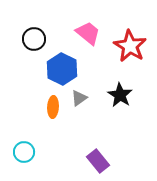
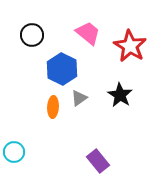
black circle: moved 2 px left, 4 px up
cyan circle: moved 10 px left
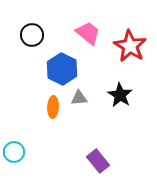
gray triangle: rotated 30 degrees clockwise
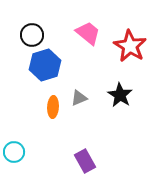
blue hexagon: moved 17 px left, 4 px up; rotated 16 degrees clockwise
gray triangle: rotated 18 degrees counterclockwise
purple rectangle: moved 13 px left; rotated 10 degrees clockwise
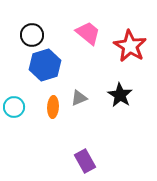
cyan circle: moved 45 px up
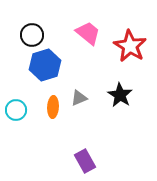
cyan circle: moved 2 px right, 3 px down
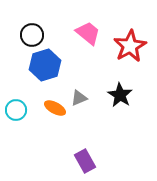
red star: rotated 12 degrees clockwise
orange ellipse: moved 2 px right, 1 px down; rotated 65 degrees counterclockwise
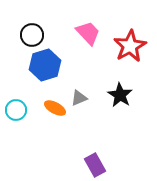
pink trapezoid: rotated 8 degrees clockwise
purple rectangle: moved 10 px right, 4 px down
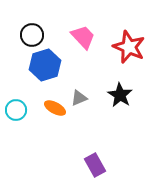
pink trapezoid: moved 5 px left, 4 px down
red star: moved 1 px left, 1 px down; rotated 20 degrees counterclockwise
